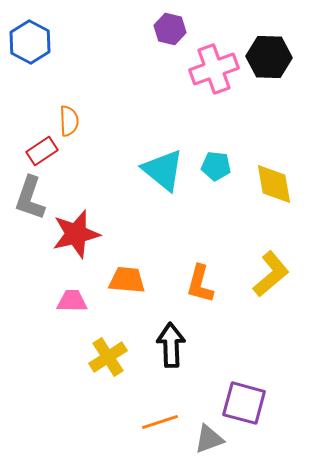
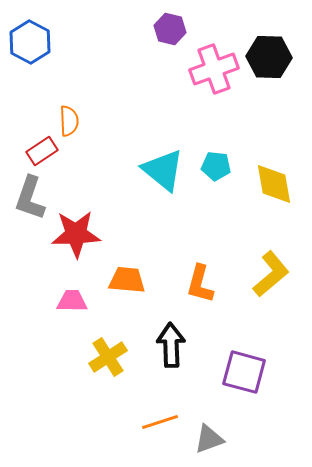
red star: rotated 12 degrees clockwise
purple square: moved 31 px up
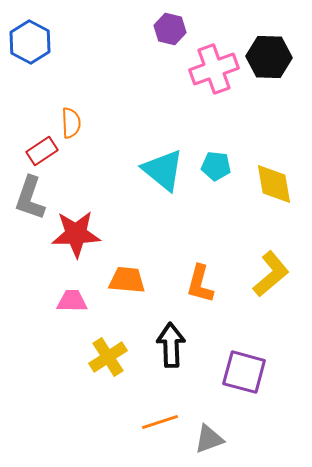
orange semicircle: moved 2 px right, 2 px down
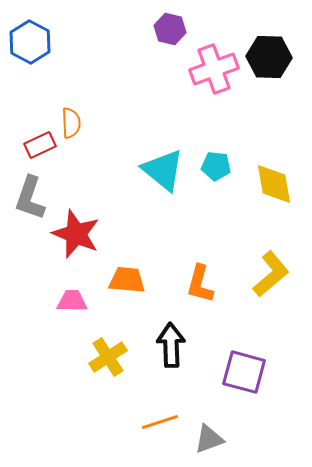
red rectangle: moved 2 px left, 6 px up; rotated 8 degrees clockwise
red star: rotated 24 degrees clockwise
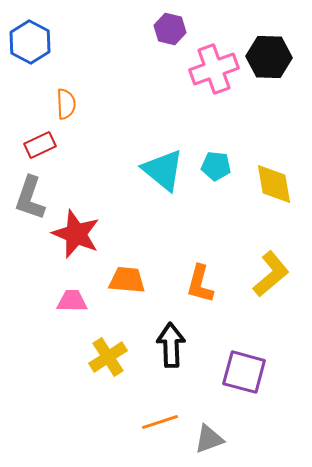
orange semicircle: moved 5 px left, 19 px up
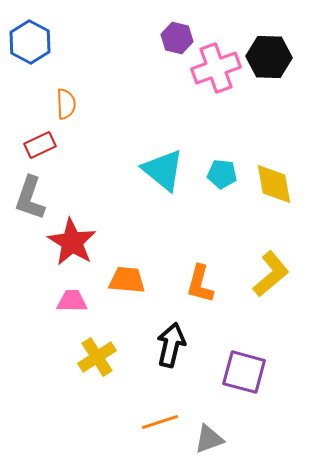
purple hexagon: moved 7 px right, 9 px down
pink cross: moved 2 px right, 1 px up
cyan pentagon: moved 6 px right, 8 px down
red star: moved 4 px left, 8 px down; rotated 9 degrees clockwise
black arrow: rotated 15 degrees clockwise
yellow cross: moved 11 px left
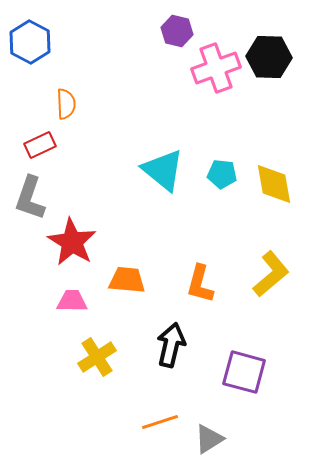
purple hexagon: moved 7 px up
gray triangle: rotated 12 degrees counterclockwise
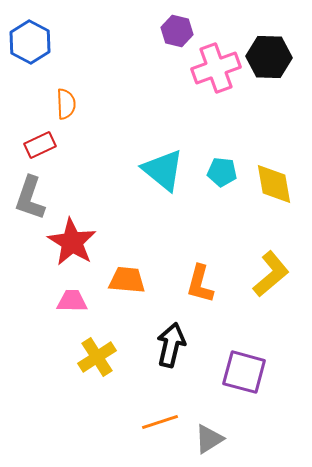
cyan pentagon: moved 2 px up
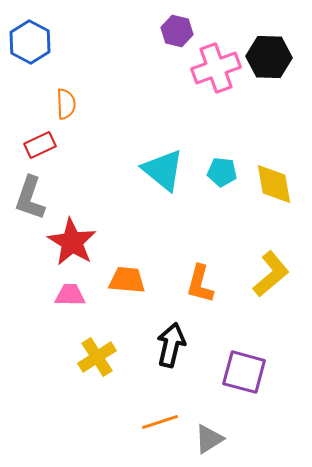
pink trapezoid: moved 2 px left, 6 px up
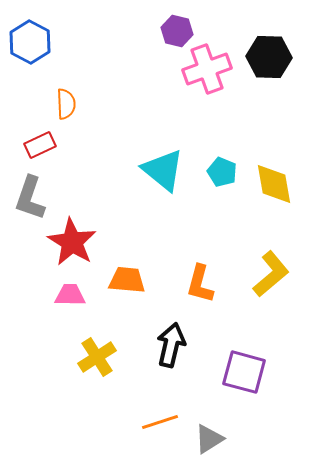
pink cross: moved 9 px left, 1 px down
cyan pentagon: rotated 16 degrees clockwise
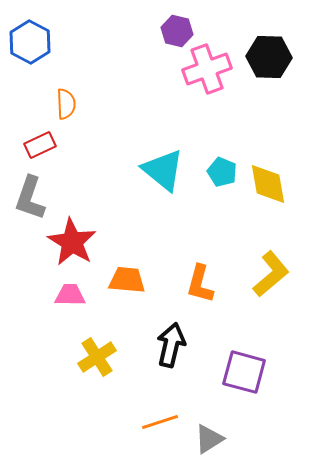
yellow diamond: moved 6 px left
